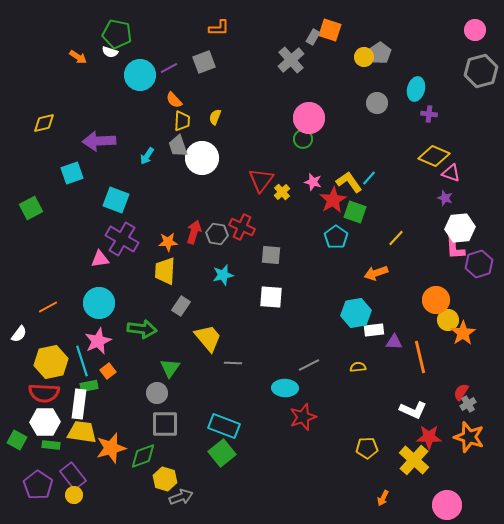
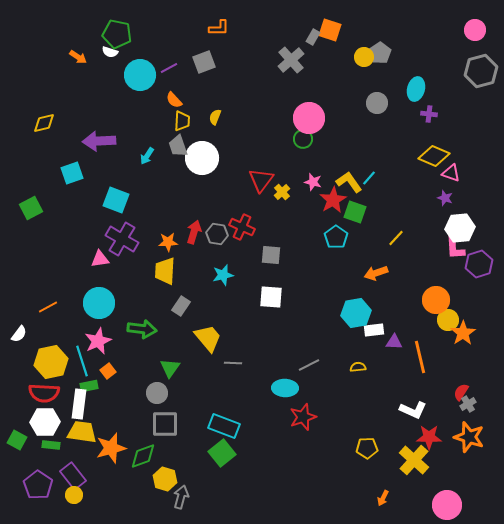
gray arrow at (181, 497): rotated 55 degrees counterclockwise
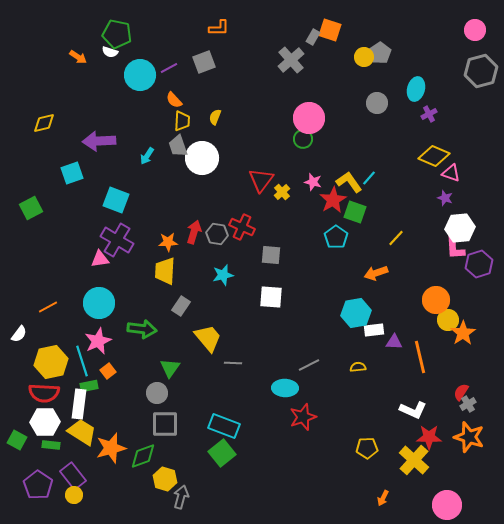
purple cross at (429, 114): rotated 35 degrees counterclockwise
purple cross at (122, 239): moved 5 px left, 1 px down
yellow trapezoid at (82, 432): rotated 24 degrees clockwise
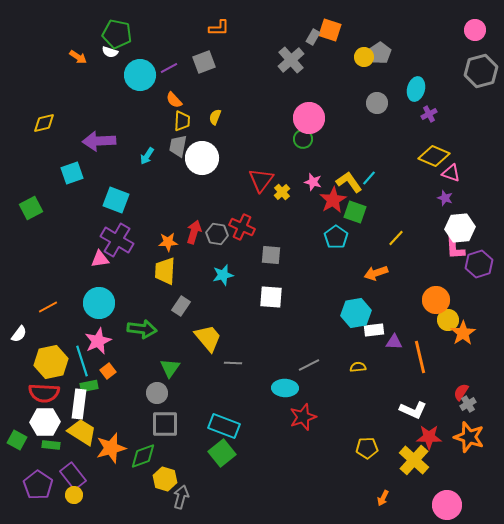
gray trapezoid at (178, 146): rotated 30 degrees clockwise
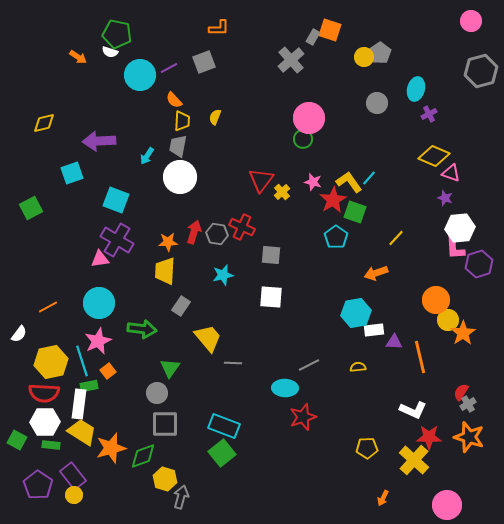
pink circle at (475, 30): moved 4 px left, 9 px up
white circle at (202, 158): moved 22 px left, 19 px down
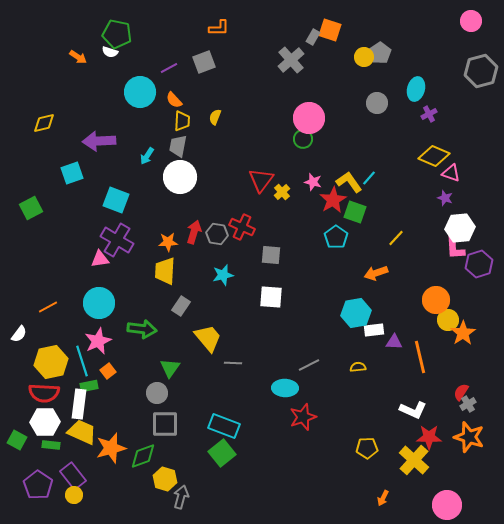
cyan circle at (140, 75): moved 17 px down
yellow trapezoid at (82, 432): rotated 8 degrees counterclockwise
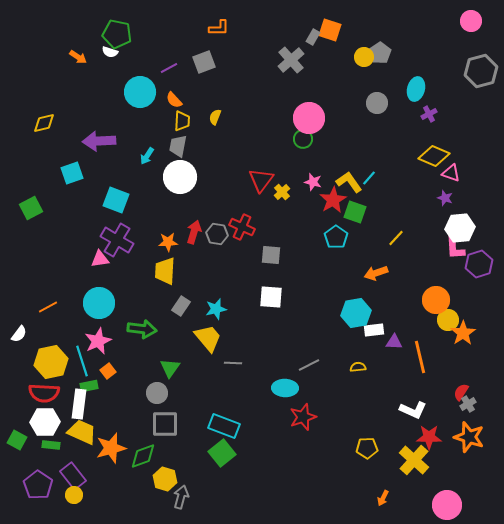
cyan star at (223, 275): moved 7 px left, 34 px down
